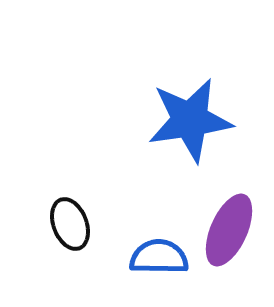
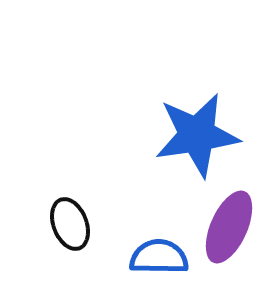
blue star: moved 7 px right, 15 px down
purple ellipse: moved 3 px up
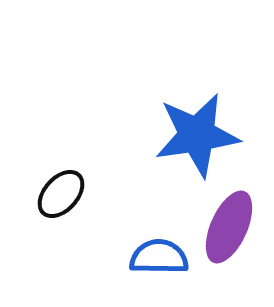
black ellipse: moved 9 px left, 30 px up; rotated 63 degrees clockwise
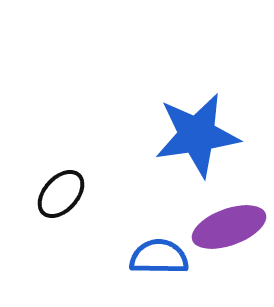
purple ellipse: rotated 46 degrees clockwise
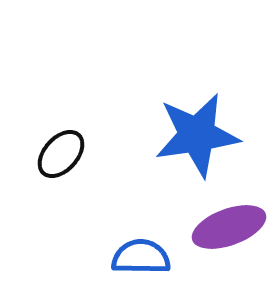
black ellipse: moved 40 px up
blue semicircle: moved 18 px left
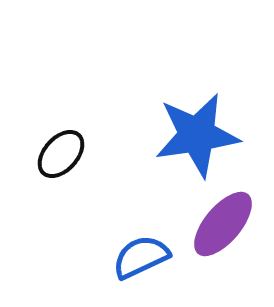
purple ellipse: moved 6 px left, 3 px up; rotated 30 degrees counterclockwise
blue semicircle: rotated 26 degrees counterclockwise
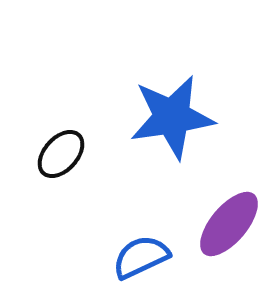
blue star: moved 25 px left, 18 px up
purple ellipse: moved 6 px right
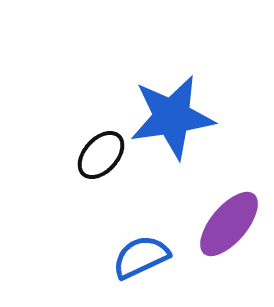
black ellipse: moved 40 px right, 1 px down
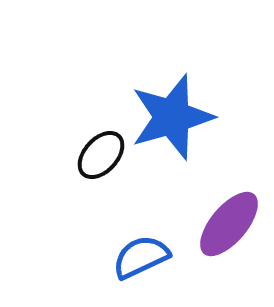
blue star: rotated 8 degrees counterclockwise
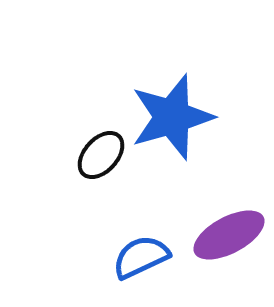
purple ellipse: moved 11 px down; rotated 22 degrees clockwise
